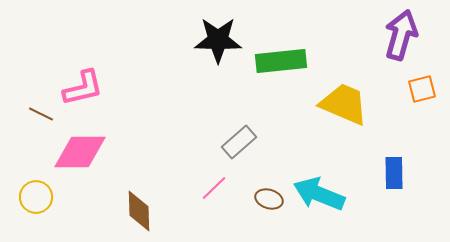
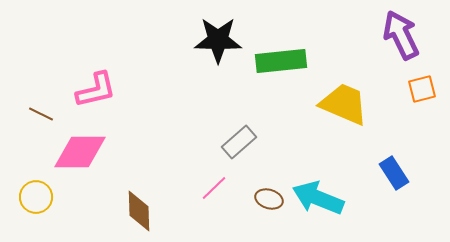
purple arrow: rotated 42 degrees counterclockwise
pink L-shape: moved 13 px right, 2 px down
blue rectangle: rotated 32 degrees counterclockwise
cyan arrow: moved 1 px left, 4 px down
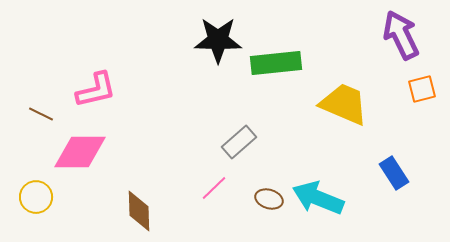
green rectangle: moved 5 px left, 2 px down
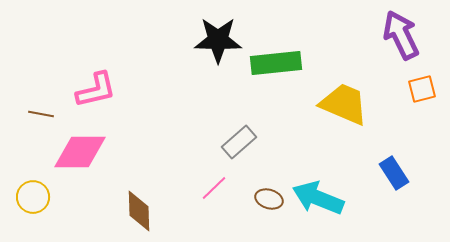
brown line: rotated 15 degrees counterclockwise
yellow circle: moved 3 px left
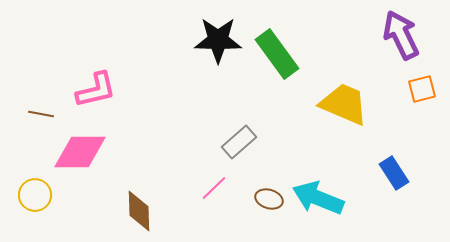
green rectangle: moved 1 px right, 9 px up; rotated 60 degrees clockwise
yellow circle: moved 2 px right, 2 px up
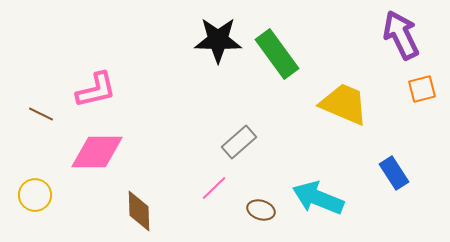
brown line: rotated 15 degrees clockwise
pink diamond: moved 17 px right
brown ellipse: moved 8 px left, 11 px down
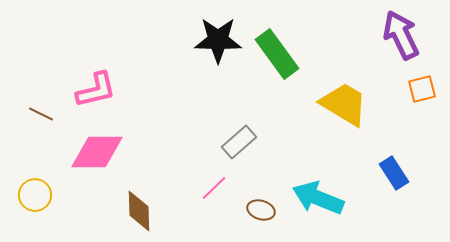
yellow trapezoid: rotated 8 degrees clockwise
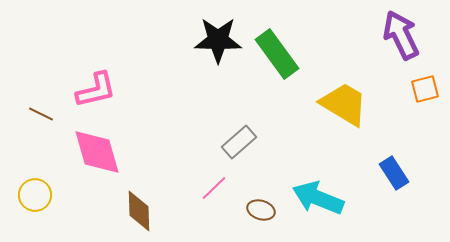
orange square: moved 3 px right
pink diamond: rotated 74 degrees clockwise
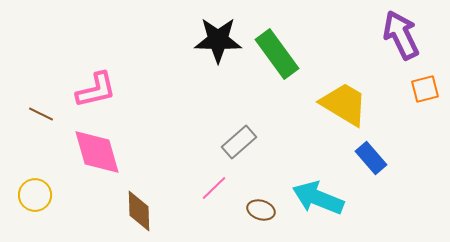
blue rectangle: moved 23 px left, 15 px up; rotated 8 degrees counterclockwise
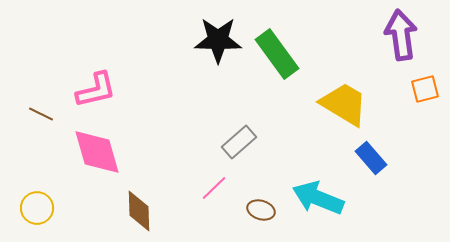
purple arrow: rotated 18 degrees clockwise
yellow circle: moved 2 px right, 13 px down
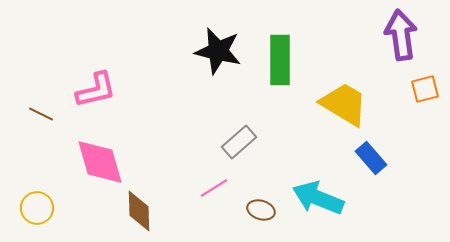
black star: moved 11 px down; rotated 12 degrees clockwise
green rectangle: moved 3 px right, 6 px down; rotated 36 degrees clockwise
pink diamond: moved 3 px right, 10 px down
pink line: rotated 12 degrees clockwise
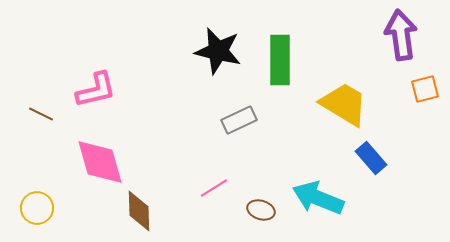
gray rectangle: moved 22 px up; rotated 16 degrees clockwise
